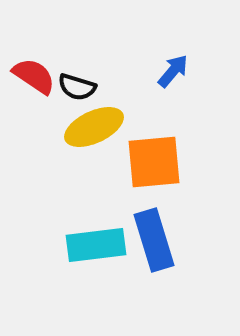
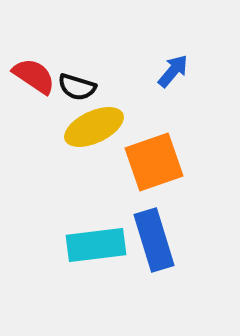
orange square: rotated 14 degrees counterclockwise
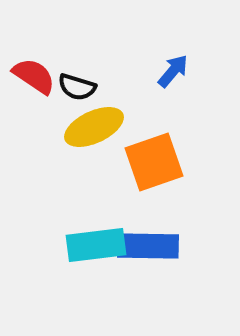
blue rectangle: moved 6 px left, 6 px down; rotated 72 degrees counterclockwise
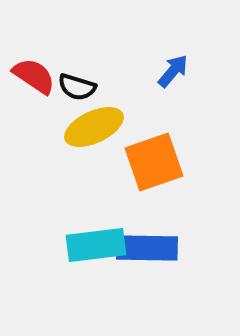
blue rectangle: moved 1 px left, 2 px down
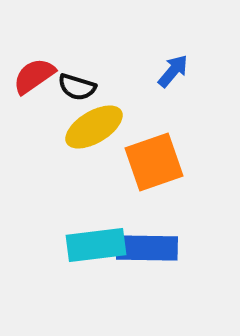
red semicircle: rotated 69 degrees counterclockwise
yellow ellipse: rotated 6 degrees counterclockwise
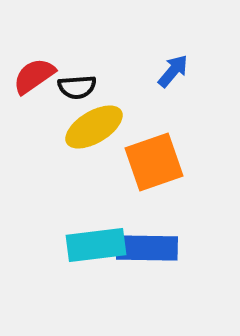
black semicircle: rotated 21 degrees counterclockwise
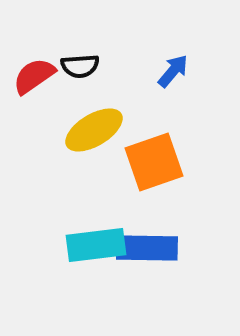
black semicircle: moved 3 px right, 21 px up
yellow ellipse: moved 3 px down
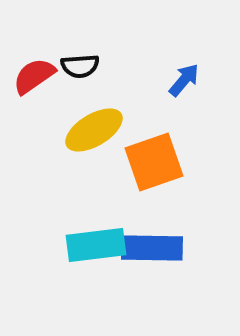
blue arrow: moved 11 px right, 9 px down
blue rectangle: moved 5 px right
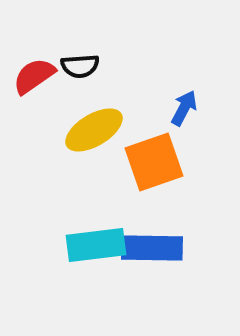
blue arrow: moved 28 px down; rotated 12 degrees counterclockwise
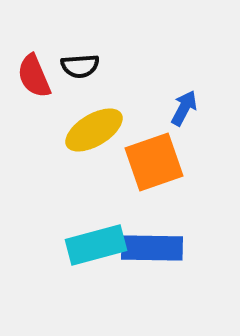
red semicircle: rotated 78 degrees counterclockwise
cyan rectangle: rotated 8 degrees counterclockwise
